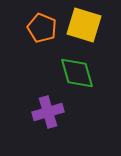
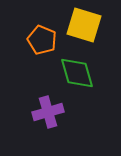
orange pentagon: moved 12 px down
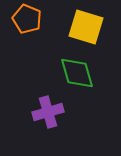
yellow square: moved 2 px right, 2 px down
orange pentagon: moved 15 px left, 21 px up
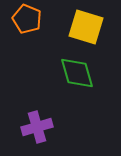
purple cross: moved 11 px left, 15 px down
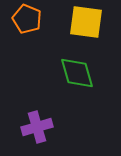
yellow square: moved 5 px up; rotated 9 degrees counterclockwise
